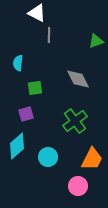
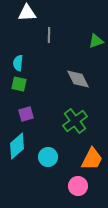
white triangle: moved 10 px left; rotated 30 degrees counterclockwise
green square: moved 16 px left, 4 px up; rotated 21 degrees clockwise
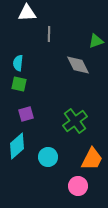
gray line: moved 1 px up
gray diamond: moved 14 px up
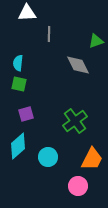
cyan diamond: moved 1 px right
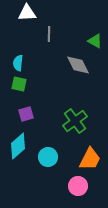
green triangle: moved 1 px left; rotated 49 degrees clockwise
orange trapezoid: moved 2 px left
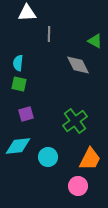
cyan diamond: rotated 36 degrees clockwise
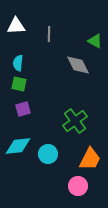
white triangle: moved 11 px left, 13 px down
purple square: moved 3 px left, 5 px up
cyan circle: moved 3 px up
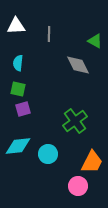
green square: moved 1 px left, 5 px down
orange trapezoid: moved 2 px right, 3 px down
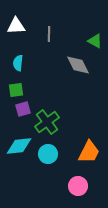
green square: moved 2 px left, 1 px down; rotated 21 degrees counterclockwise
green cross: moved 28 px left, 1 px down
cyan diamond: moved 1 px right
orange trapezoid: moved 3 px left, 10 px up
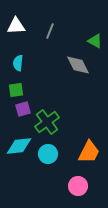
gray line: moved 1 px right, 3 px up; rotated 21 degrees clockwise
